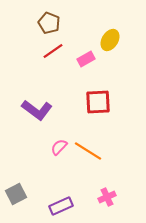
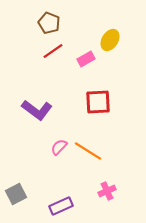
pink cross: moved 6 px up
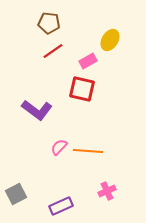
brown pentagon: rotated 15 degrees counterclockwise
pink rectangle: moved 2 px right, 2 px down
red square: moved 16 px left, 13 px up; rotated 16 degrees clockwise
orange line: rotated 28 degrees counterclockwise
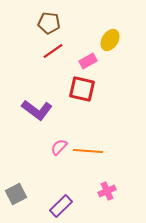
purple rectangle: rotated 20 degrees counterclockwise
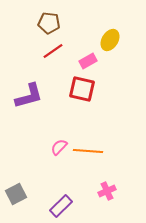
purple L-shape: moved 8 px left, 14 px up; rotated 52 degrees counterclockwise
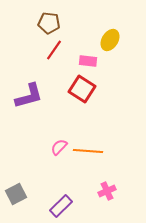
red line: moved 1 px right, 1 px up; rotated 20 degrees counterclockwise
pink rectangle: rotated 36 degrees clockwise
red square: rotated 20 degrees clockwise
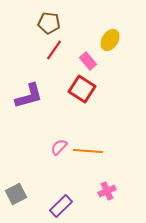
pink rectangle: rotated 42 degrees clockwise
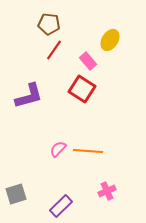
brown pentagon: moved 1 px down
pink semicircle: moved 1 px left, 2 px down
gray square: rotated 10 degrees clockwise
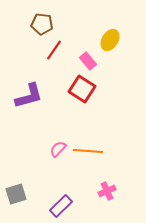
brown pentagon: moved 7 px left
